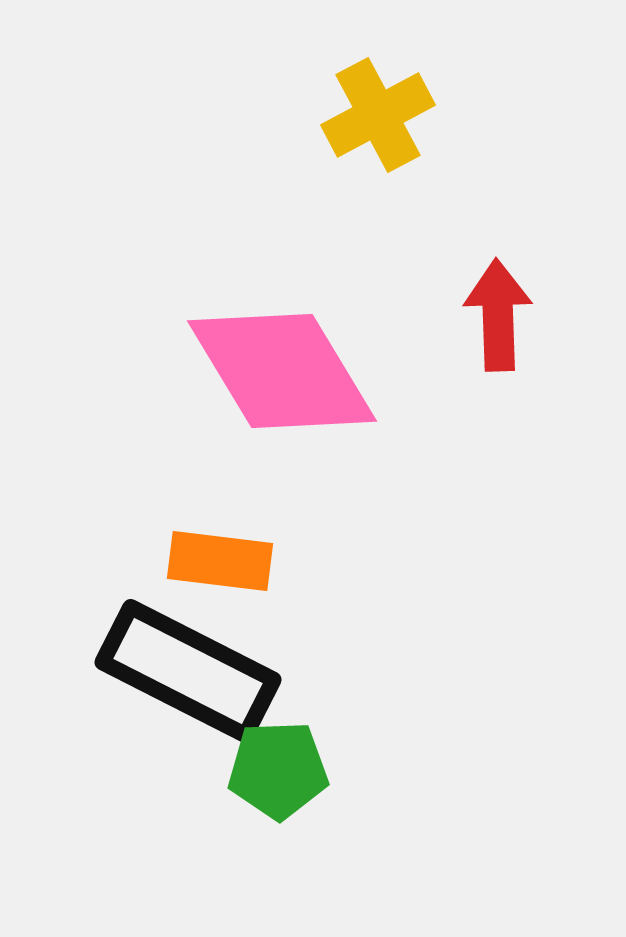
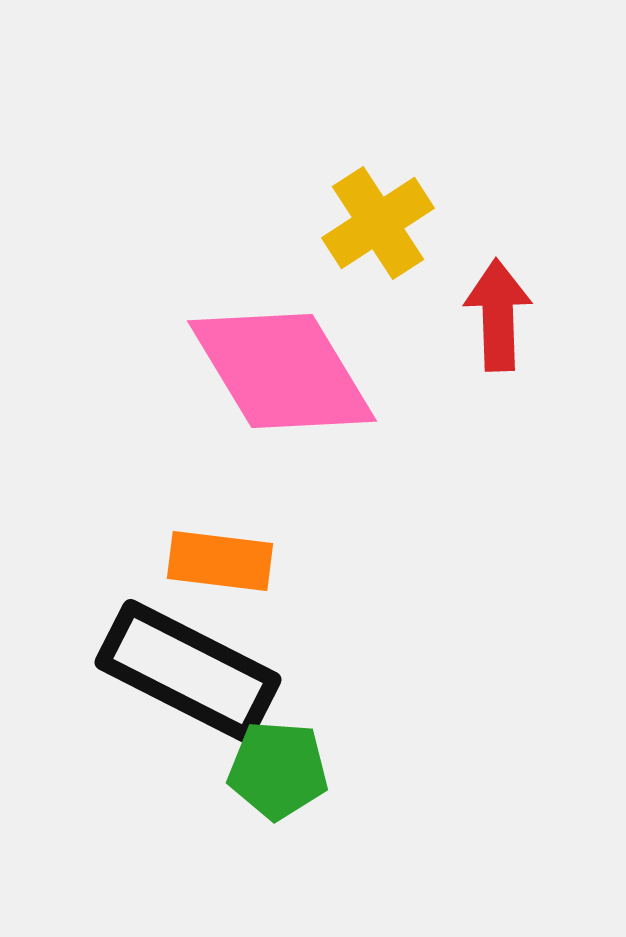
yellow cross: moved 108 px down; rotated 5 degrees counterclockwise
green pentagon: rotated 6 degrees clockwise
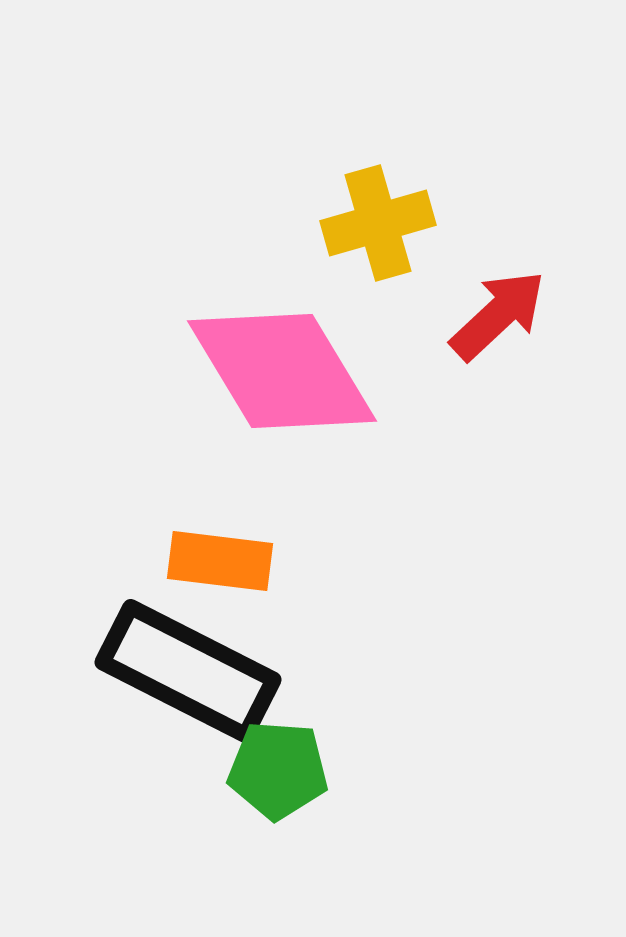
yellow cross: rotated 17 degrees clockwise
red arrow: rotated 49 degrees clockwise
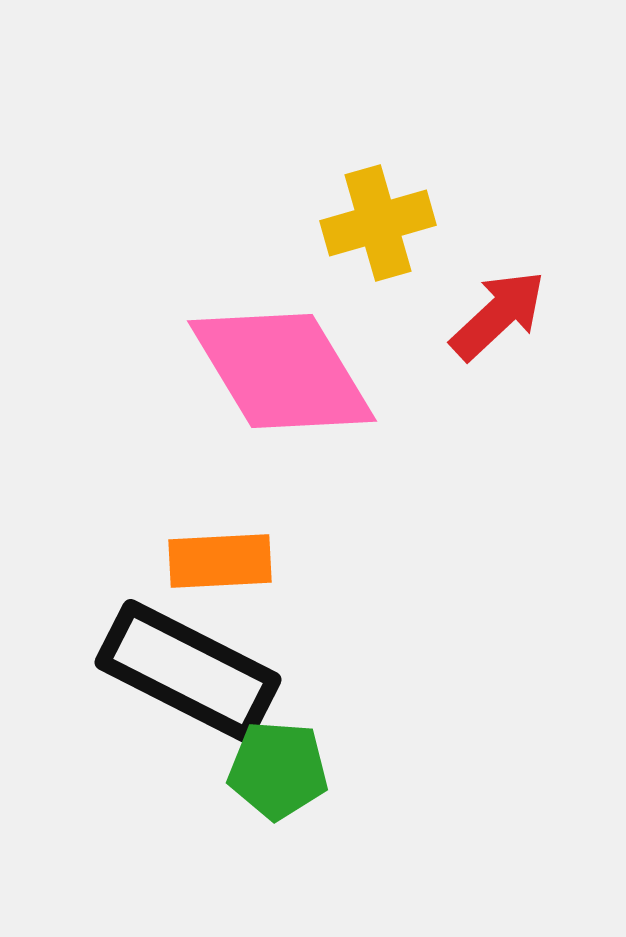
orange rectangle: rotated 10 degrees counterclockwise
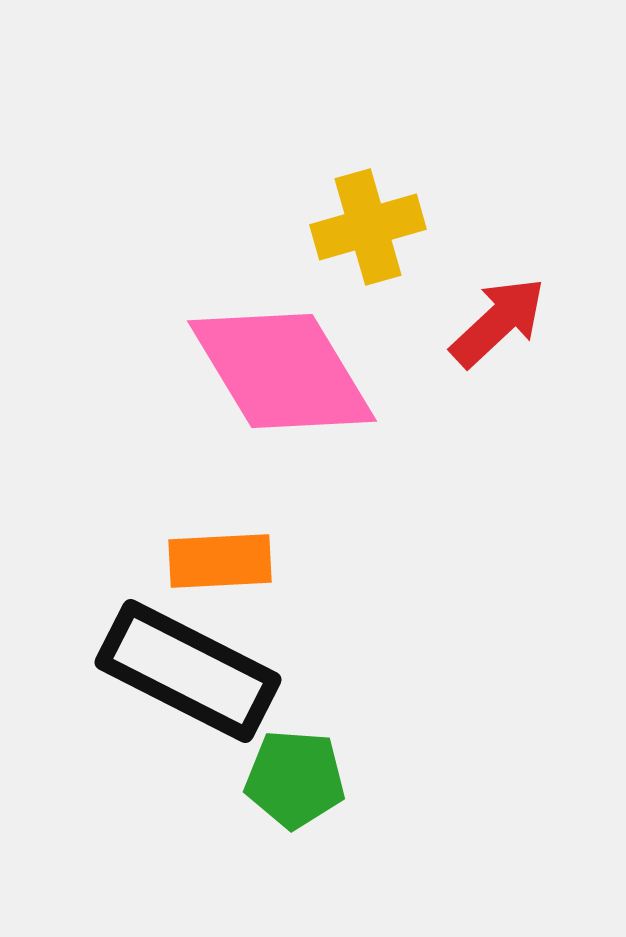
yellow cross: moved 10 px left, 4 px down
red arrow: moved 7 px down
green pentagon: moved 17 px right, 9 px down
